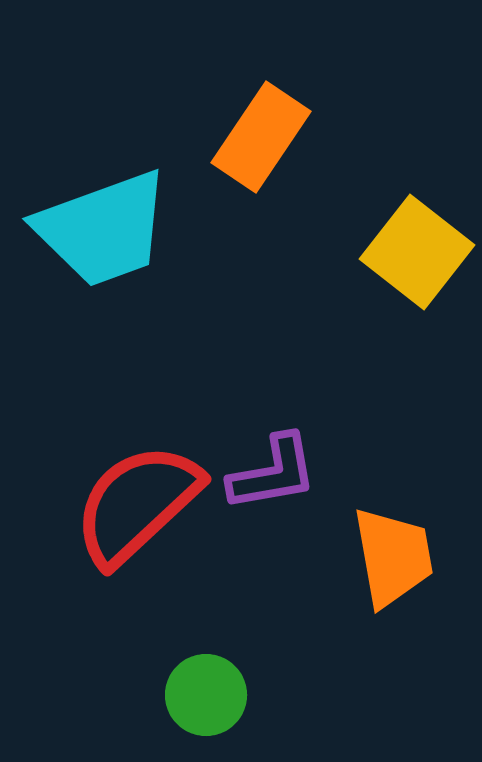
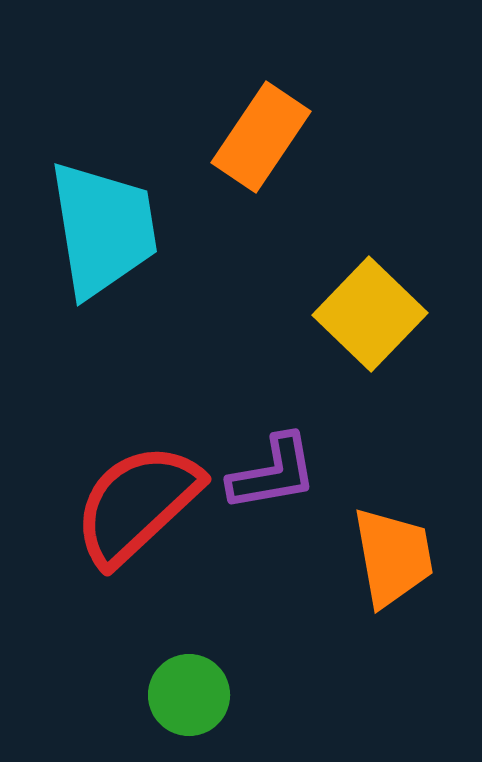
cyan trapezoid: rotated 79 degrees counterclockwise
yellow square: moved 47 px left, 62 px down; rotated 6 degrees clockwise
green circle: moved 17 px left
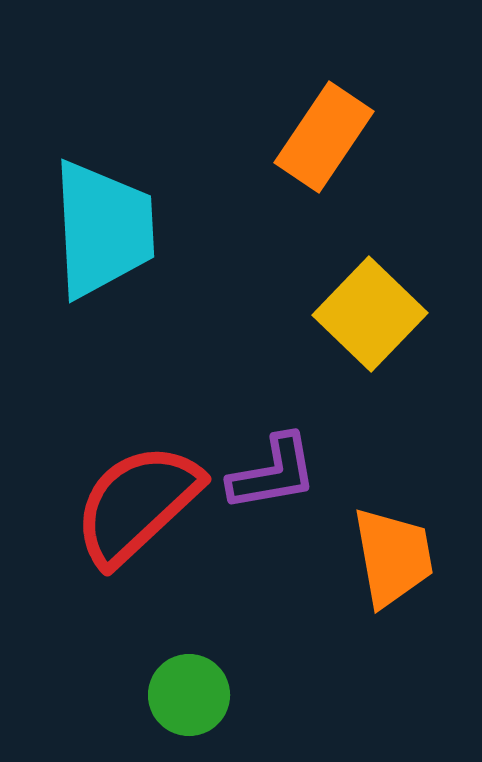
orange rectangle: moved 63 px right
cyan trapezoid: rotated 6 degrees clockwise
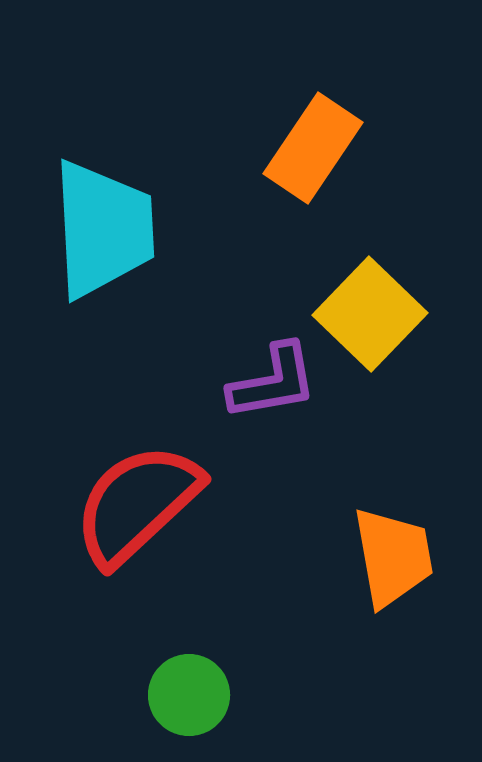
orange rectangle: moved 11 px left, 11 px down
purple L-shape: moved 91 px up
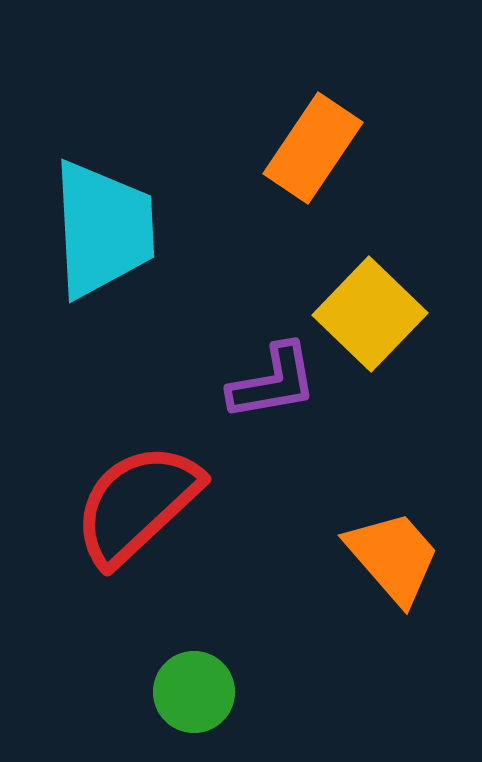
orange trapezoid: rotated 31 degrees counterclockwise
green circle: moved 5 px right, 3 px up
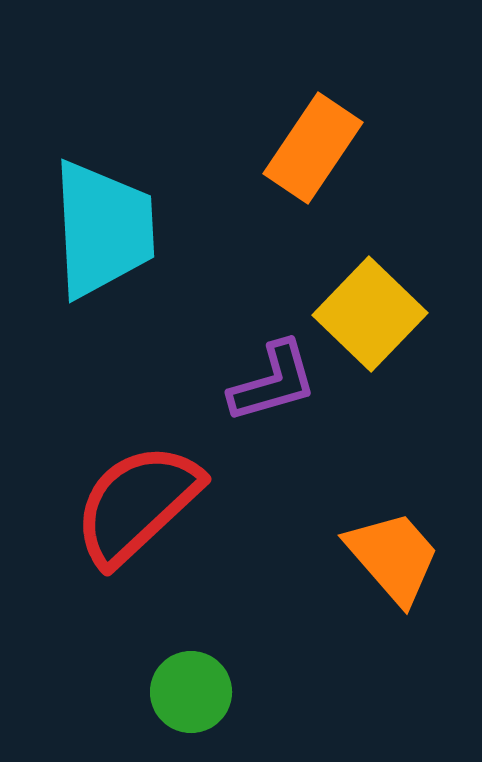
purple L-shape: rotated 6 degrees counterclockwise
green circle: moved 3 px left
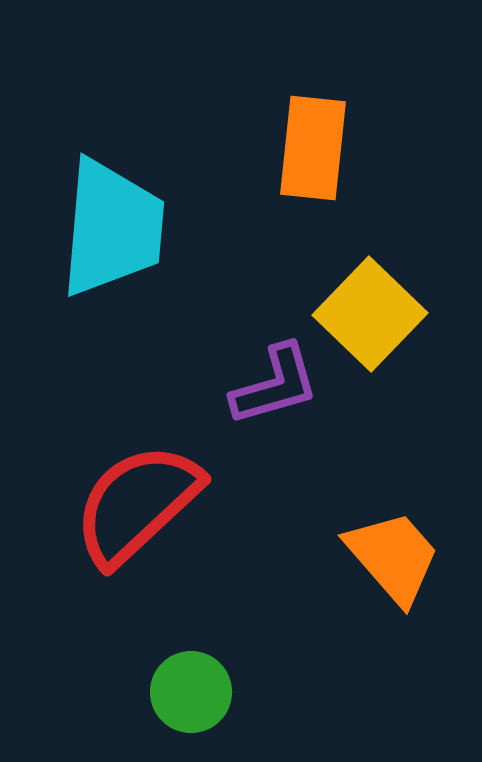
orange rectangle: rotated 28 degrees counterclockwise
cyan trapezoid: moved 9 px right, 1 px up; rotated 8 degrees clockwise
purple L-shape: moved 2 px right, 3 px down
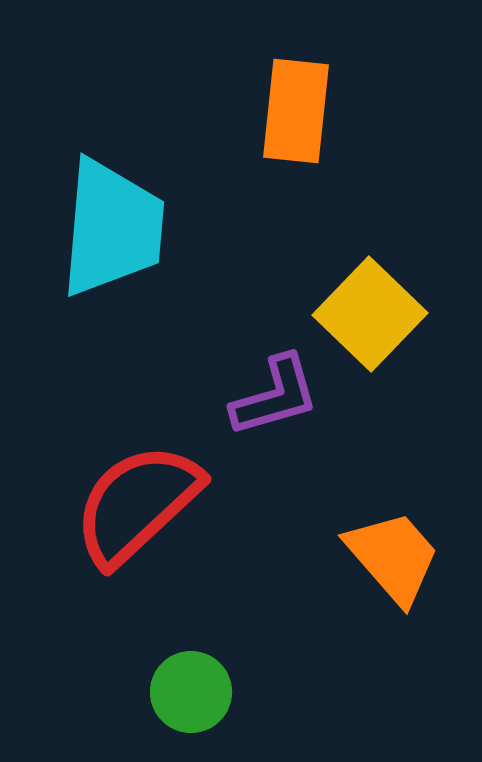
orange rectangle: moved 17 px left, 37 px up
purple L-shape: moved 11 px down
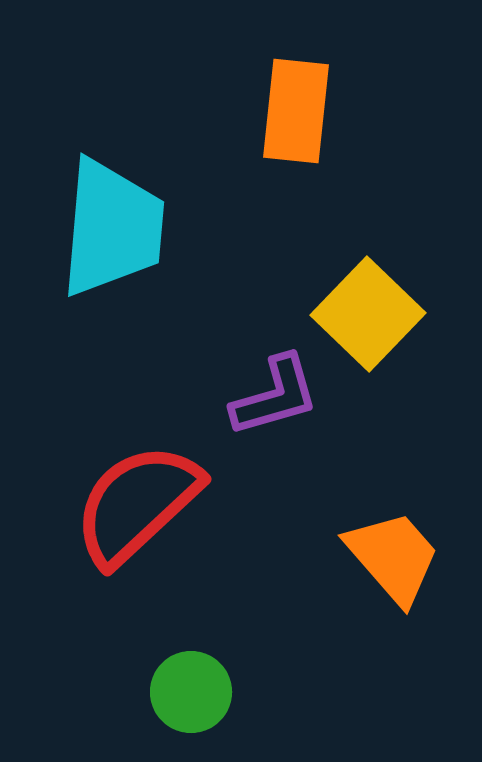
yellow square: moved 2 px left
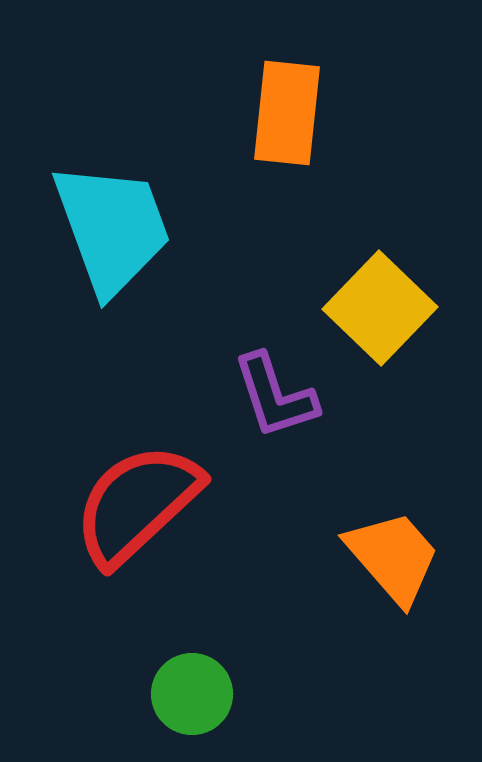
orange rectangle: moved 9 px left, 2 px down
cyan trapezoid: rotated 25 degrees counterclockwise
yellow square: moved 12 px right, 6 px up
purple L-shape: rotated 88 degrees clockwise
green circle: moved 1 px right, 2 px down
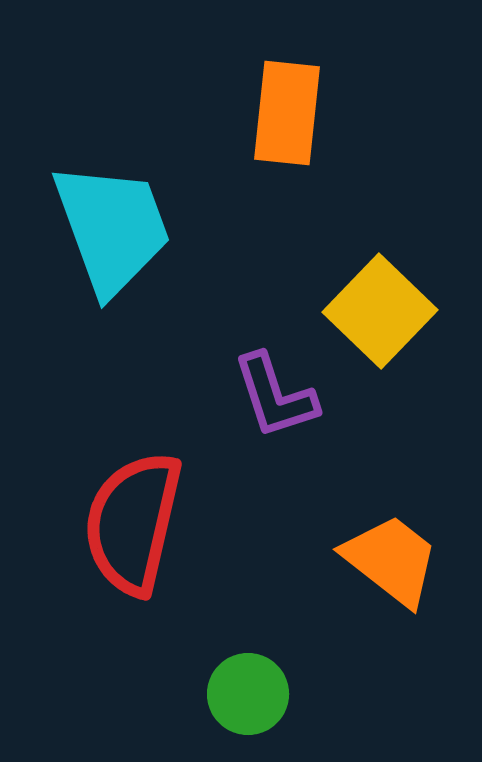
yellow square: moved 3 px down
red semicircle: moved 4 px left, 19 px down; rotated 34 degrees counterclockwise
orange trapezoid: moved 2 px left, 3 px down; rotated 11 degrees counterclockwise
green circle: moved 56 px right
